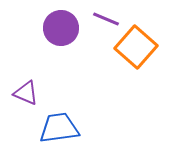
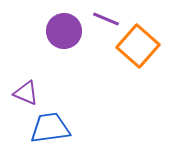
purple circle: moved 3 px right, 3 px down
orange square: moved 2 px right, 1 px up
blue trapezoid: moved 9 px left
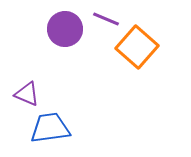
purple circle: moved 1 px right, 2 px up
orange square: moved 1 px left, 1 px down
purple triangle: moved 1 px right, 1 px down
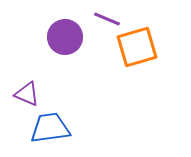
purple line: moved 1 px right
purple circle: moved 8 px down
orange square: rotated 33 degrees clockwise
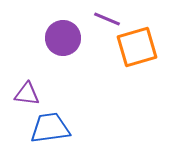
purple circle: moved 2 px left, 1 px down
purple triangle: rotated 16 degrees counterclockwise
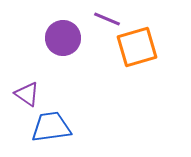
purple triangle: rotated 28 degrees clockwise
blue trapezoid: moved 1 px right, 1 px up
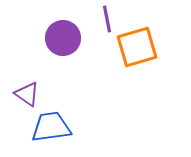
purple line: rotated 56 degrees clockwise
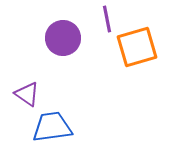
blue trapezoid: moved 1 px right
